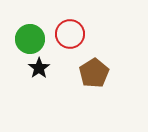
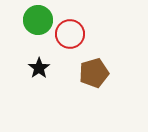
green circle: moved 8 px right, 19 px up
brown pentagon: rotated 16 degrees clockwise
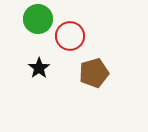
green circle: moved 1 px up
red circle: moved 2 px down
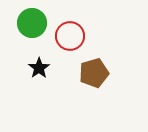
green circle: moved 6 px left, 4 px down
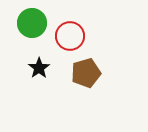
brown pentagon: moved 8 px left
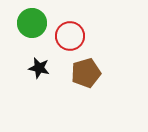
black star: rotated 25 degrees counterclockwise
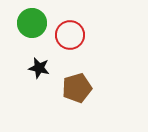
red circle: moved 1 px up
brown pentagon: moved 9 px left, 15 px down
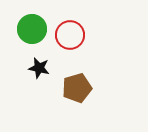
green circle: moved 6 px down
